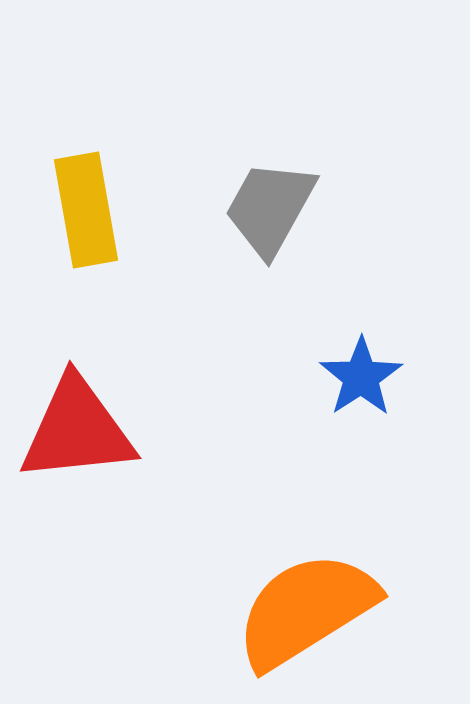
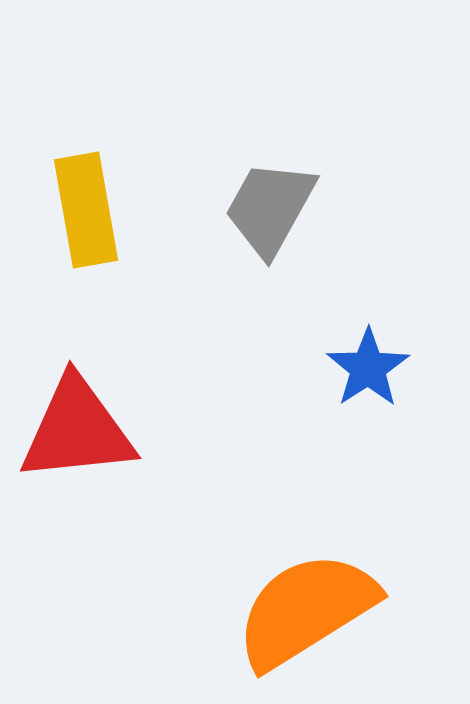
blue star: moved 7 px right, 9 px up
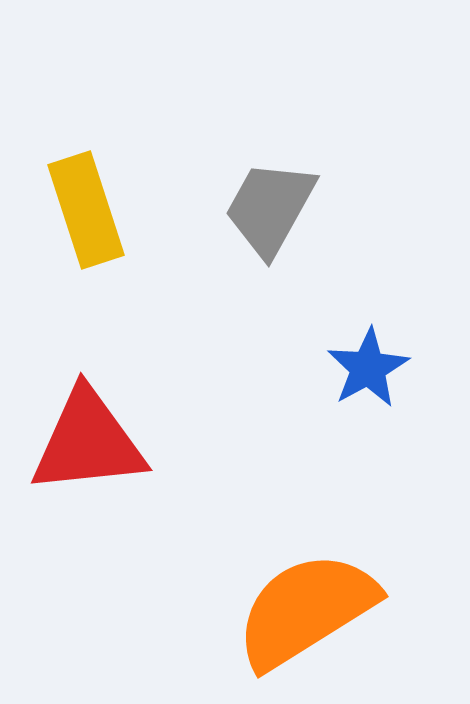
yellow rectangle: rotated 8 degrees counterclockwise
blue star: rotated 4 degrees clockwise
red triangle: moved 11 px right, 12 px down
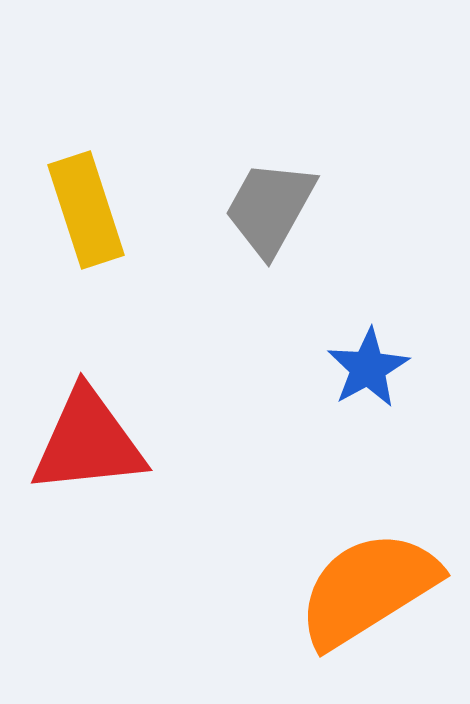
orange semicircle: moved 62 px right, 21 px up
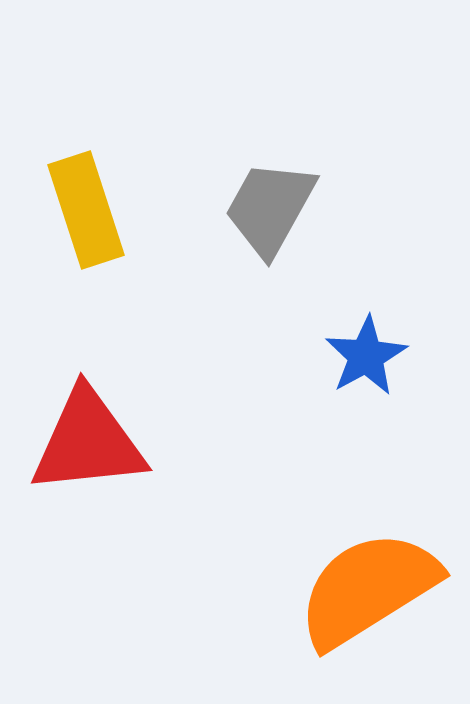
blue star: moved 2 px left, 12 px up
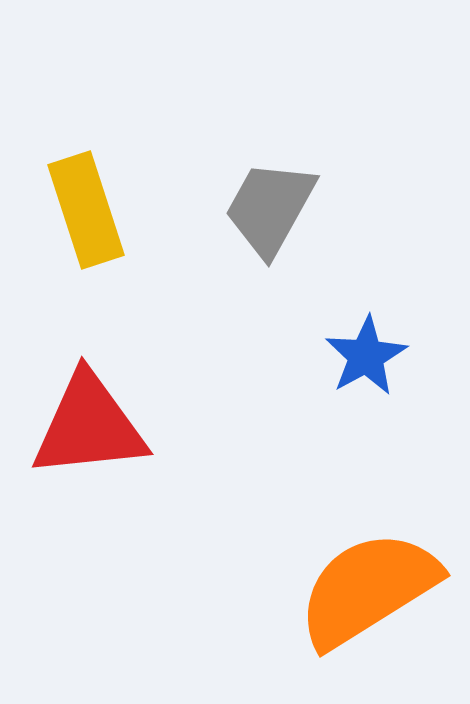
red triangle: moved 1 px right, 16 px up
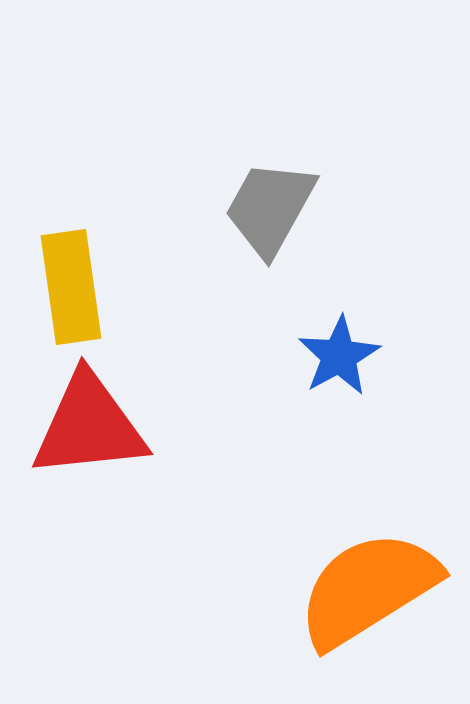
yellow rectangle: moved 15 px left, 77 px down; rotated 10 degrees clockwise
blue star: moved 27 px left
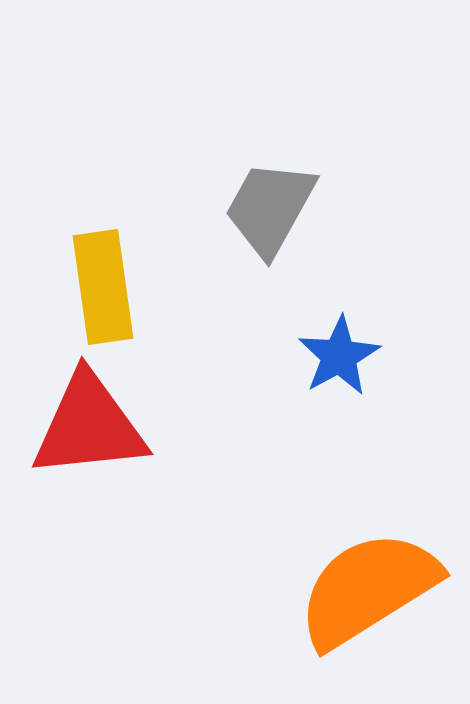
yellow rectangle: moved 32 px right
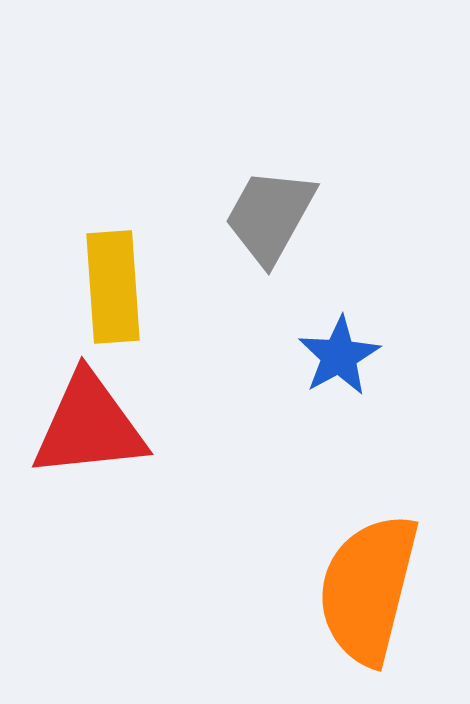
gray trapezoid: moved 8 px down
yellow rectangle: moved 10 px right; rotated 4 degrees clockwise
orange semicircle: rotated 44 degrees counterclockwise
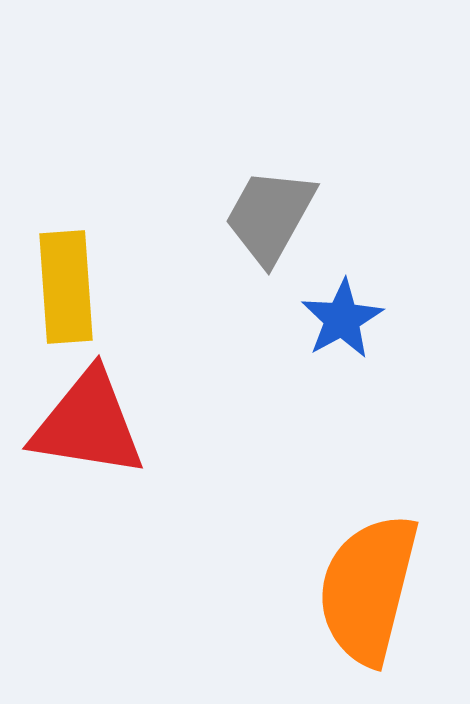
yellow rectangle: moved 47 px left
blue star: moved 3 px right, 37 px up
red triangle: moved 1 px left, 2 px up; rotated 15 degrees clockwise
